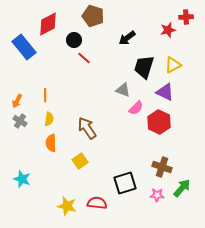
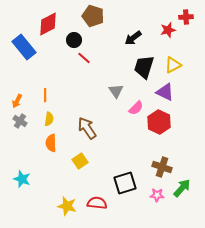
black arrow: moved 6 px right
gray triangle: moved 7 px left, 1 px down; rotated 35 degrees clockwise
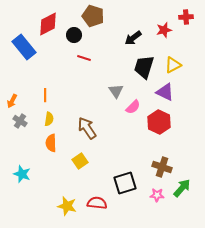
red star: moved 4 px left
black circle: moved 5 px up
red line: rotated 24 degrees counterclockwise
orange arrow: moved 5 px left
pink semicircle: moved 3 px left, 1 px up
cyan star: moved 5 px up
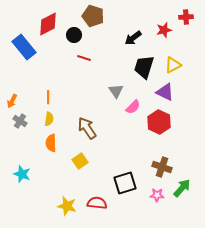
orange line: moved 3 px right, 2 px down
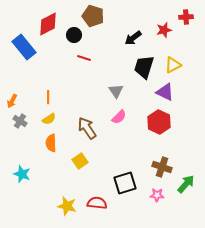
pink semicircle: moved 14 px left, 10 px down
yellow semicircle: rotated 48 degrees clockwise
green arrow: moved 4 px right, 4 px up
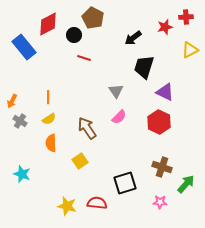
brown pentagon: moved 2 px down; rotated 10 degrees clockwise
red star: moved 1 px right, 3 px up
yellow triangle: moved 17 px right, 15 px up
pink star: moved 3 px right, 7 px down
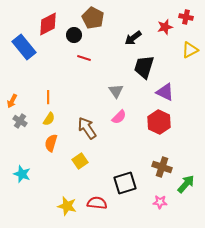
red cross: rotated 16 degrees clockwise
yellow semicircle: rotated 24 degrees counterclockwise
orange semicircle: rotated 18 degrees clockwise
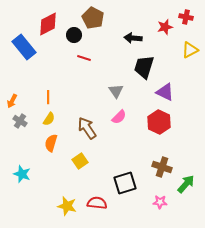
black arrow: rotated 42 degrees clockwise
